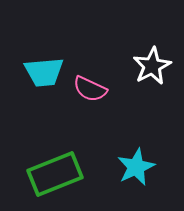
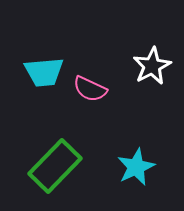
green rectangle: moved 8 px up; rotated 24 degrees counterclockwise
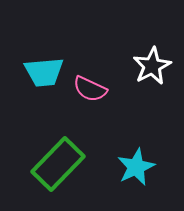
green rectangle: moved 3 px right, 2 px up
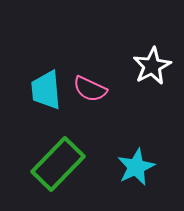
cyan trapezoid: moved 2 px right, 18 px down; rotated 90 degrees clockwise
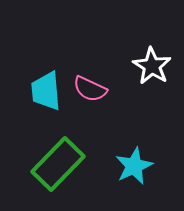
white star: rotated 12 degrees counterclockwise
cyan trapezoid: moved 1 px down
cyan star: moved 2 px left, 1 px up
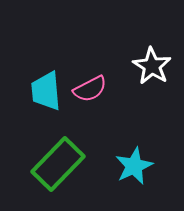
pink semicircle: rotated 52 degrees counterclockwise
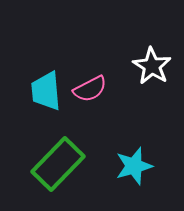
cyan star: rotated 9 degrees clockwise
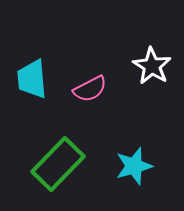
cyan trapezoid: moved 14 px left, 12 px up
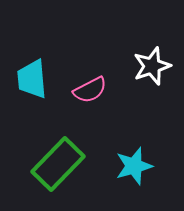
white star: rotated 21 degrees clockwise
pink semicircle: moved 1 px down
